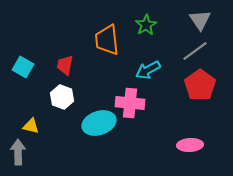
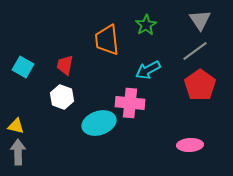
yellow triangle: moved 15 px left
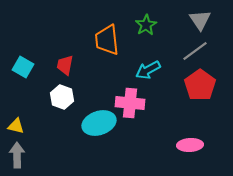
gray arrow: moved 1 px left, 3 px down
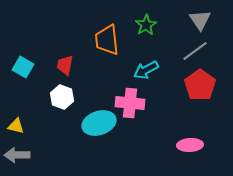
cyan arrow: moved 2 px left
gray arrow: rotated 90 degrees counterclockwise
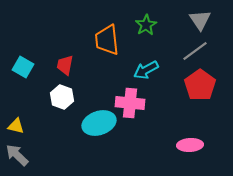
gray arrow: rotated 45 degrees clockwise
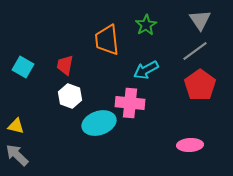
white hexagon: moved 8 px right, 1 px up
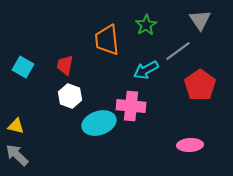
gray line: moved 17 px left
pink cross: moved 1 px right, 3 px down
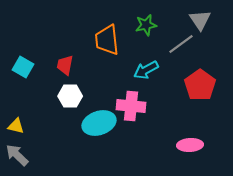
green star: rotated 20 degrees clockwise
gray line: moved 3 px right, 7 px up
white hexagon: rotated 20 degrees counterclockwise
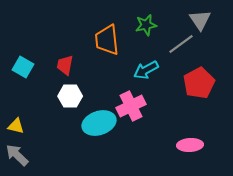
red pentagon: moved 1 px left, 2 px up; rotated 8 degrees clockwise
pink cross: rotated 32 degrees counterclockwise
